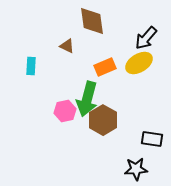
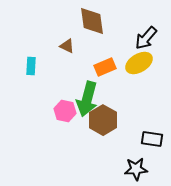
pink hexagon: rotated 25 degrees clockwise
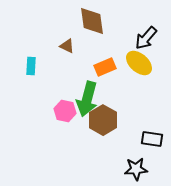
yellow ellipse: rotated 72 degrees clockwise
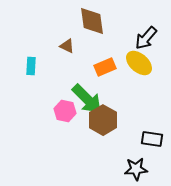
green arrow: rotated 60 degrees counterclockwise
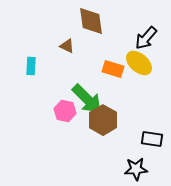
brown diamond: moved 1 px left
orange rectangle: moved 8 px right, 2 px down; rotated 40 degrees clockwise
